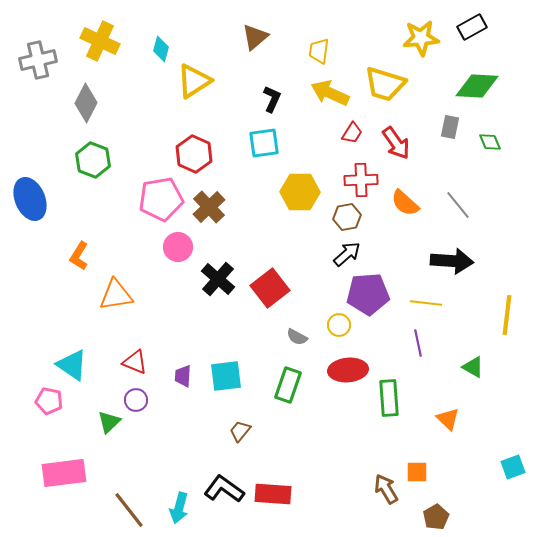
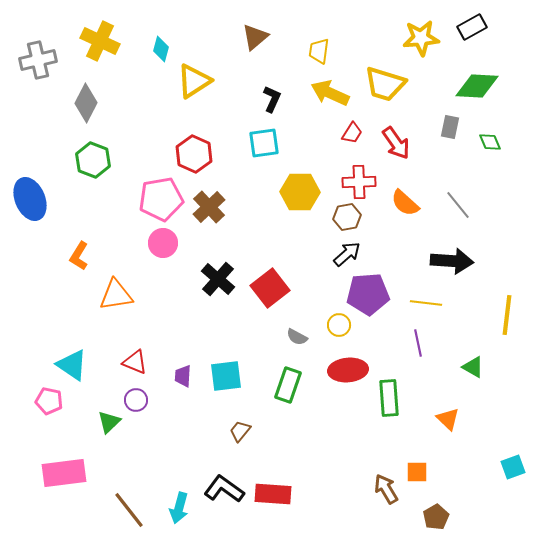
red cross at (361, 180): moved 2 px left, 2 px down
pink circle at (178, 247): moved 15 px left, 4 px up
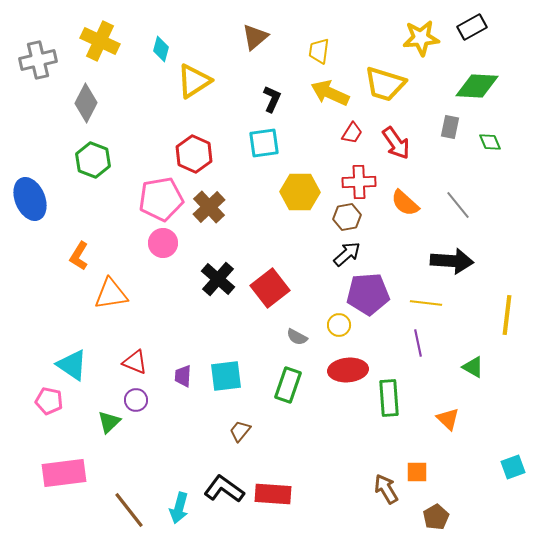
orange triangle at (116, 295): moved 5 px left, 1 px up
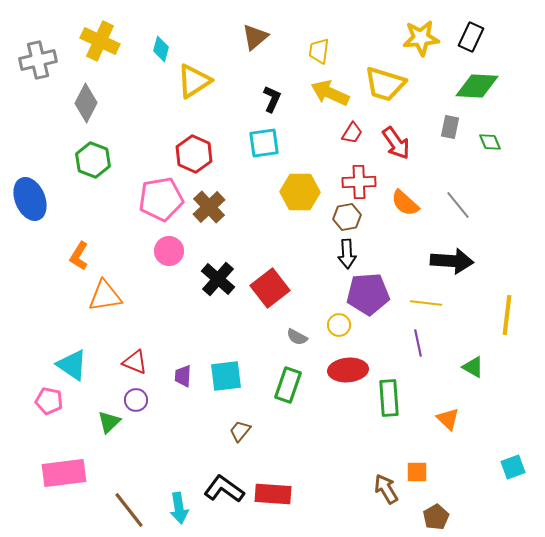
black rectangle at (472, 27): moved 1 px left, 10 px down; rotated 36 degrees counterclockwise
pink circle at (163, 243): moved 6 px right, 8 px down
black arrow at (347, 254): rotated 128 degrees clockwise
orange triangle at (111, 294): moved 6 px left, 2 px down
cyan arrow at (179, 508): rotated 24 degrees counterclockwise
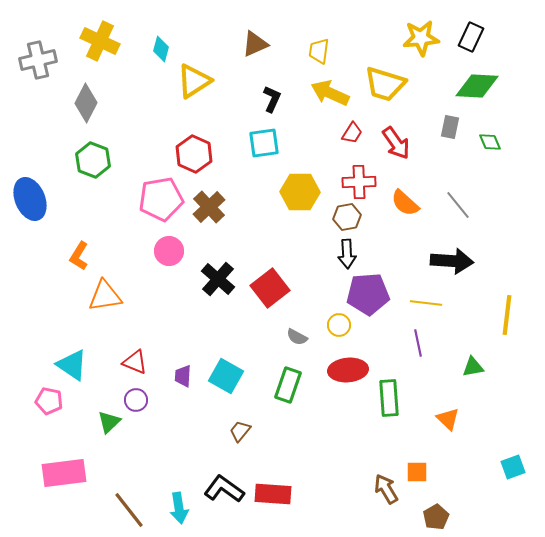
brown triangle at (255, 37): moved 7 px down; rotated 16 degrees clockwise
green triangle at (473, 367): rotated 40 degrees counterclockwise
cyan square at (226, 376): rotated 36 degrees clockwise
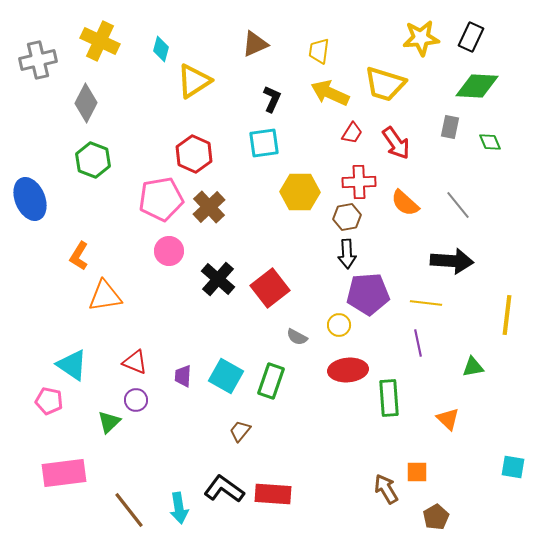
green rectangle at (288, 385): moved 17 px left, 4 px up
cyan square at (513, 467): rotated 30 degrees clockwise
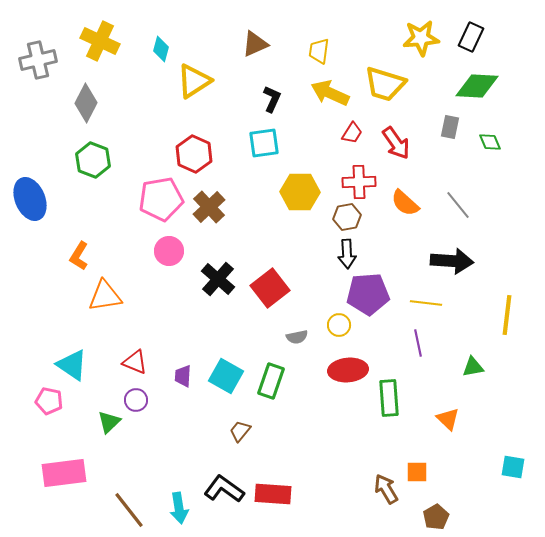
gray semicircle at (297, 337): rotated 40 degrees counterclockwise
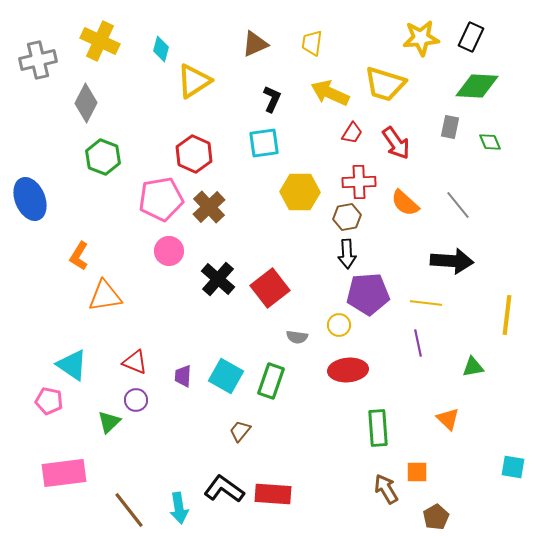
yellow trapezoid at (319, 51): moved 7 px left, 8 px up
green hexagon at (93, 160): moved 10 px right, 3 px up
gray semicircle at (297, 337): rotated 20 degrees clockwise
green rectangle at (389, 398): moved 11 px left, 30 px down
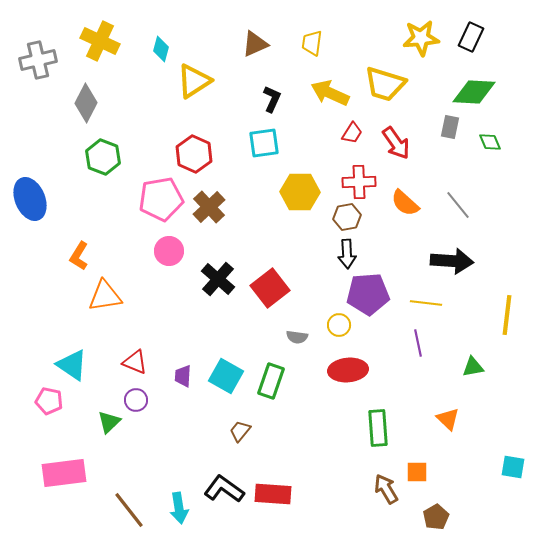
green diamond at (477, 86): moved 3 px left, 6 px down
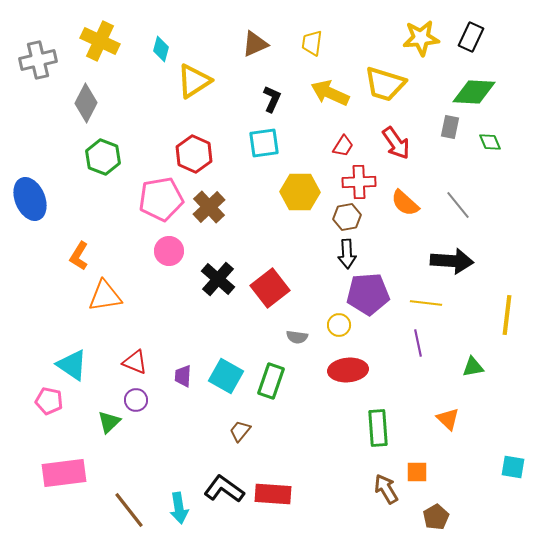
red trapezoid at (352, 133): moved 9 px left, 13 px down
